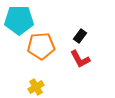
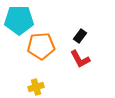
yellow cross: rotated 14 degrees clockwise
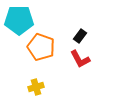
orange pentagon: moved 1 px down; rotated 24 degrees clockwise
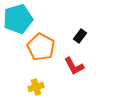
cyan pentagon: moved 1 px left, 1 px up; rotated 16 degrees counterclockwise
orange pentagon: rotated 8 degrees clockwise
red L-shape: moved 6 px left, 7 px down
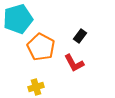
red L-shape: moved 3 px up
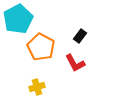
cyan pentagon: rotated 12 degrees counterclockwise
red L-shape: moved 1 px right
yellow cross: moved 1 px right
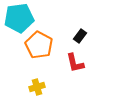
cyan pentagon: moved 1 px right, 1 px up; rotated 20 degrees clockwise
orange pentagon: moved 2 px left, 2 px up
red L-shape: rotated 15 degrees clockwise
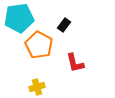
black rectangle: moved 16 px left, 11 px up
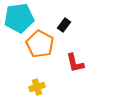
orange pentagon: moved 1 px right, 1 px up
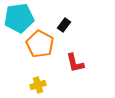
yellow cross: moved 1 px right, 2 px up
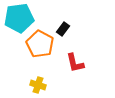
black rectangle: moved 1 px left, 4 px down
yellow cross: rotated 35 degrees clockwise
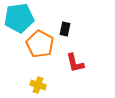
black rectangle: moved 2 px right; rotated 24 degrees counterclockwise
